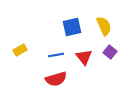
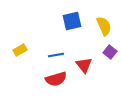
blue square: moved 6 px up
red triangle: moved 8 px down
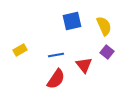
purple square: moved 3 px left
red semicircle: rotated 40 degrees counterclockwise
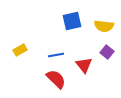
yellow semicircle: rotated 120 degrees clockwise
red semicircle: rotated 80 degrees counterclockwise
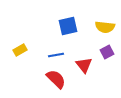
blue square: moved 4 px left, 5 px down
yellow semicircle: moved 1 px right, 1 px down
purple square: rotated 24 degrees clockwise
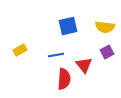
red semicircle: moved 8 px right; rotated 50 degrees clockwise
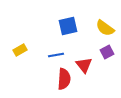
yellow semicircle: moved 1 px down; rotated 30 degrees clockwise
